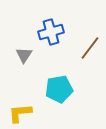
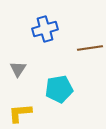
blue cross: moved 6 px left, 3 px up
brown line: rotated 45 degrees clockwise
gray triangle: moved 6 px left, 14 px down
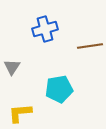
brown line: moved 2 px up
gray triangle: moved 6 px left, 2 px up
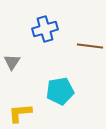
brown line: rotated 15 degrees clockwise
gray triangle: moved 5 px up
cyan pentagon: moved 1 px right, 2 px down
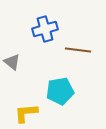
brown line: moved 12 px left, 4 px down
gray triangle: rotated 24 degrees counterclockwise
yellow L-shape: moved 6 px right
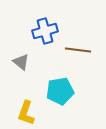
blue cross: moved 2 px down
gray triangle: moved 9 px right
yellow L-shape: rotated 65 degrees counterclockwise
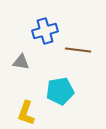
gray triangle: rotated 30 degrees counterclockwise
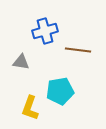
yellow L-shape: moved 4 px right, 5 px up
